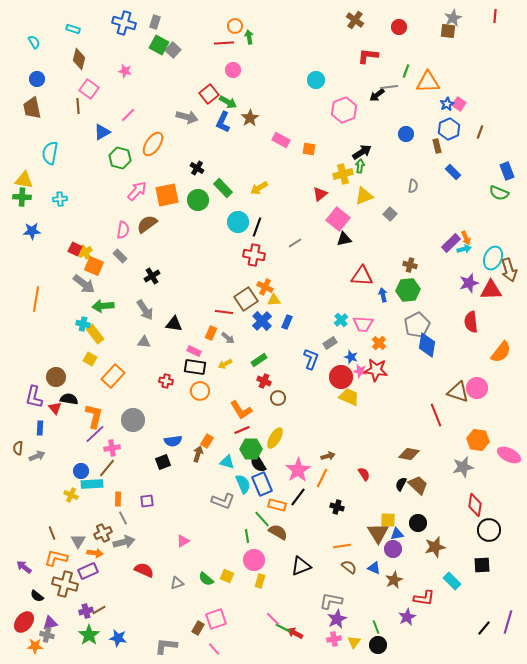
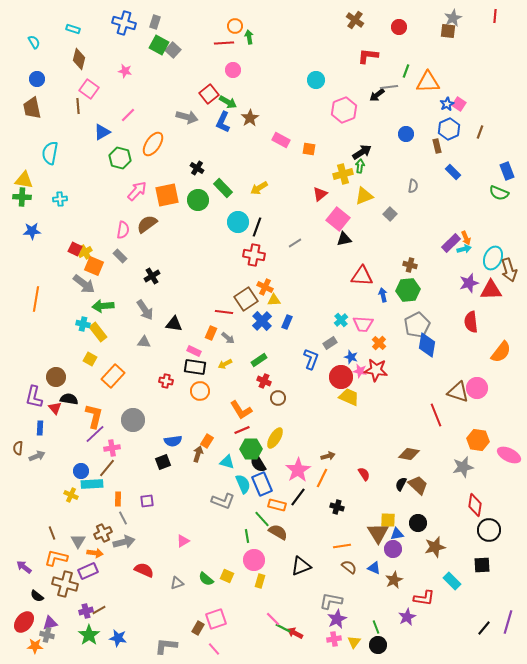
yellow rectangle at (95, 334): moved 3 px right, 2 px up
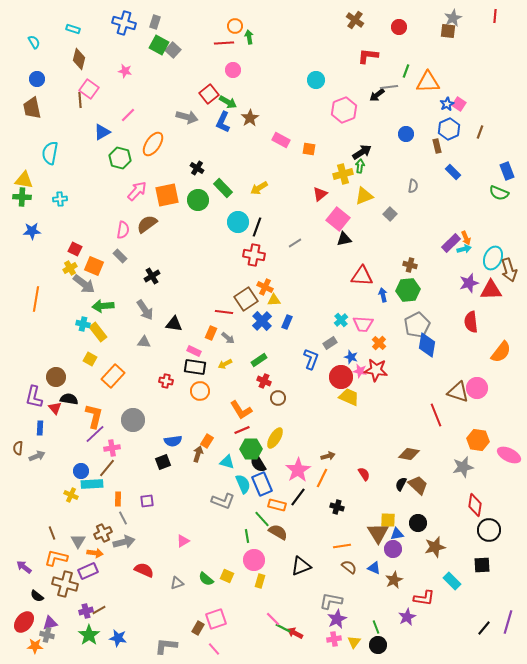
brown line at (78, 106): moved 2 px right, 6 px up
yellow cross at (85, 252): moved 15 px left, 16 px down
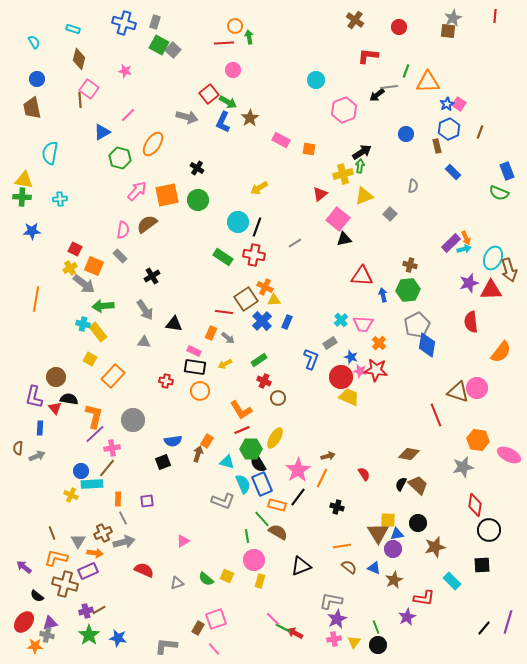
green rectangle at (223, 188): moved 69 px down; rotated 12 degrees counterclockwise
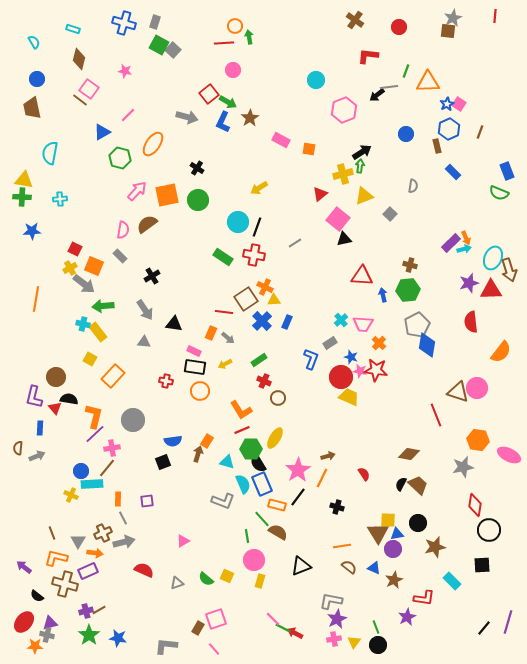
brown line at (80, 100): rotated 49 degrees counterclockwise
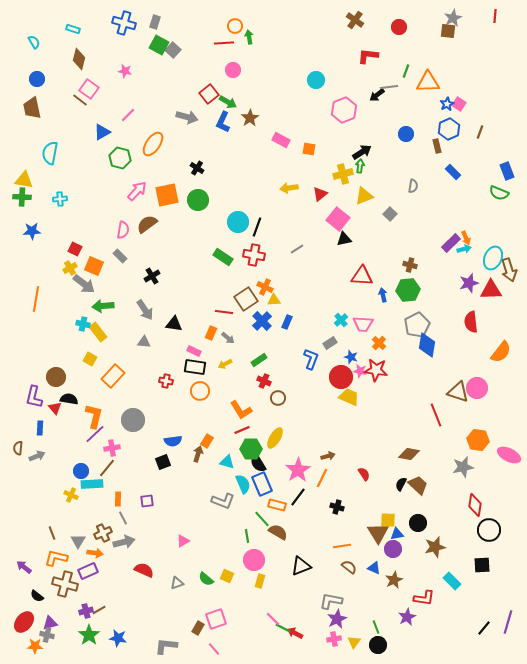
yellow arrow at (259, 188): moved 30 px right; rotated 24 degrees clockwise
gray line at (295, 243): moved 2 px right, 6 px down
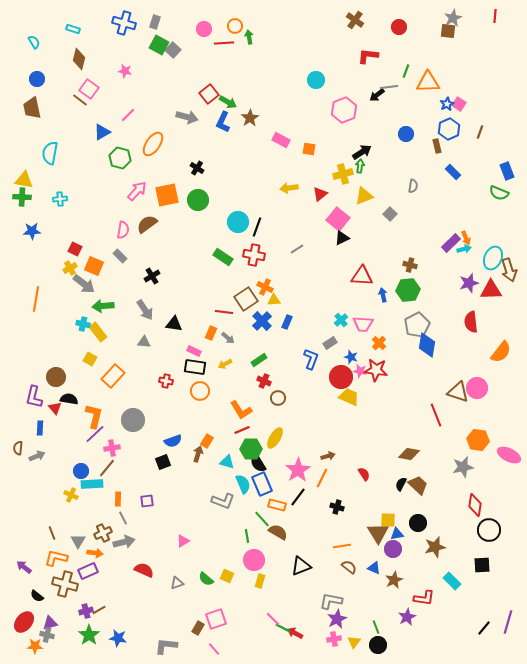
pink circle at (233, 70): moved 29 px left, 41 px up
black triangle at (344, 239): moved 2 px left, 1 px up; rotated 14 degrees counterclockwise
blue semicircle at (173, 441): rotated 12 degrees counterclockwise
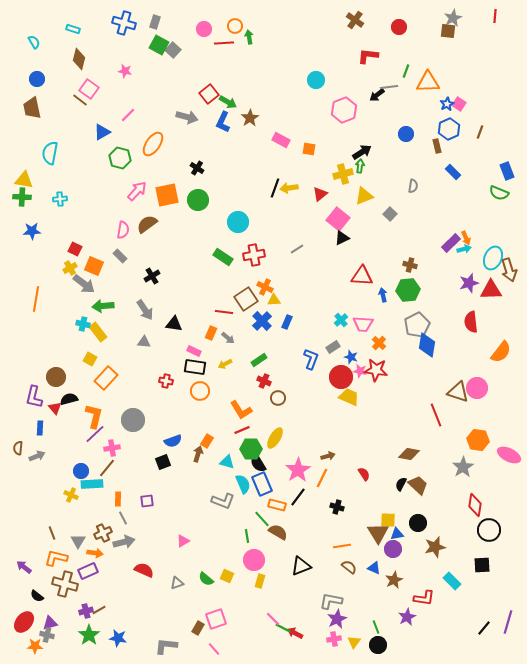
black line at (257, 227): moved 18 px right, 39 px up
red cross at (254, 255): rotated 20 degrees counterclockwise
gray rectangle at (330, 343): moved 3 px right, 4 px down
orange rectangle at (113, 376): moved 7 px left, 2 px down
black semicircle at (69, 399): rotated 24 degrees counterclockwise
gray star at (463, 467): rotated 20 degrees counterclockwise
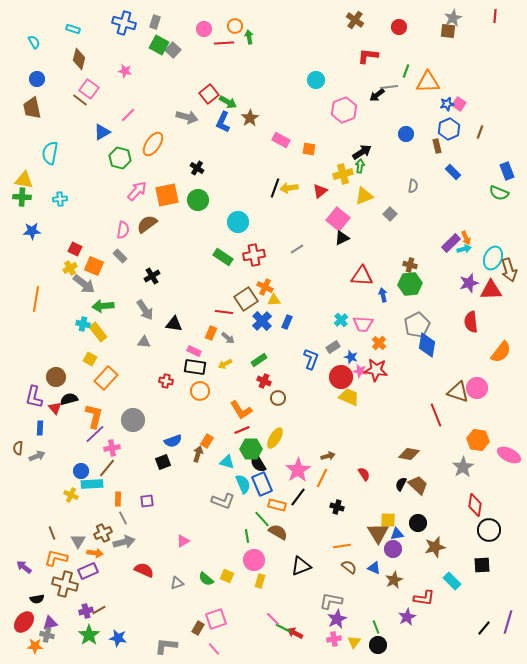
blue star at (447, 104): rotated 16 degrees clockwise
red triangle at (320, 194): moved 3 px up
green hexagon at (408, 290): moved 2 px right, 6 px up
black semicircle at (37, 596): moved 3 px down; rotated 48 degrees counterclockwise
